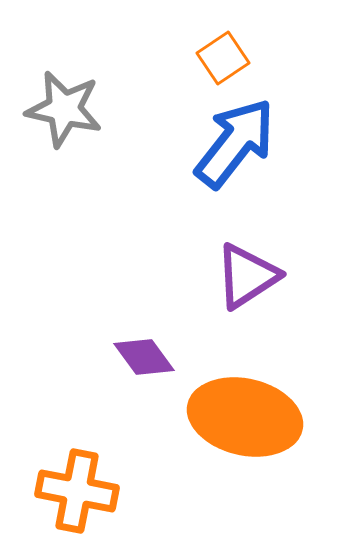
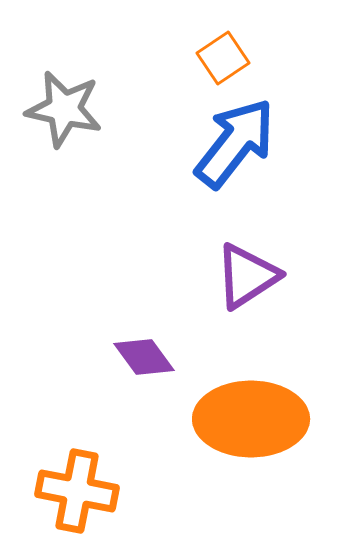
orange ellipse: moved 6 px right, 2 px down; rotated 13 degrees counterclockwise
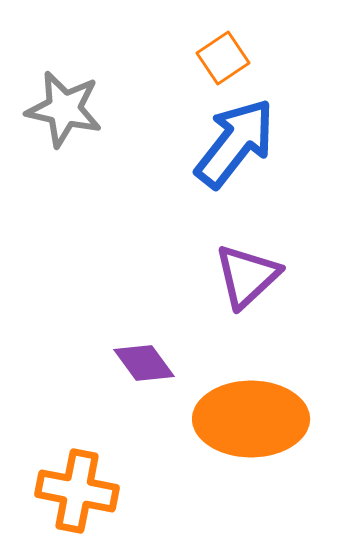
purple triangle: rotated 10 degrees counterclockwise
purple diamond: moved 6 px down
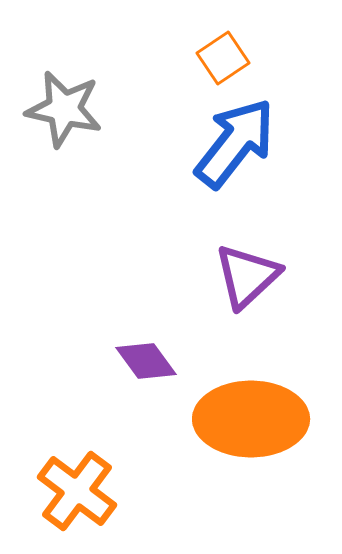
purple diamond: moved 2 px right, 2 px up
orange cross: rotated 26 degrees clockwise
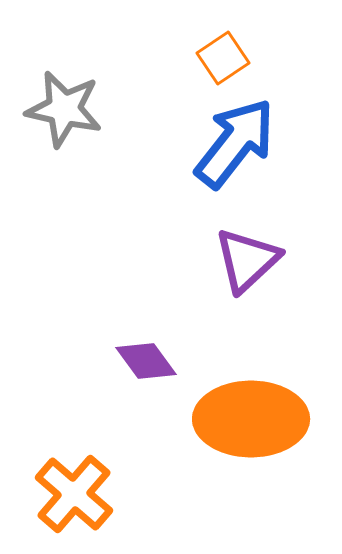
purple triangle: moved 16 px up
orange cross: moved 3 px left, 3 px down; rotated 4 degrees clockwise
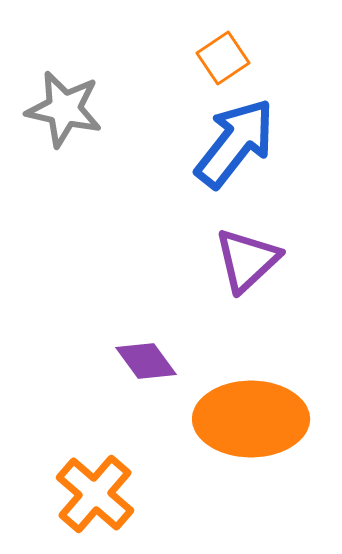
orange cross: moved 21 px right
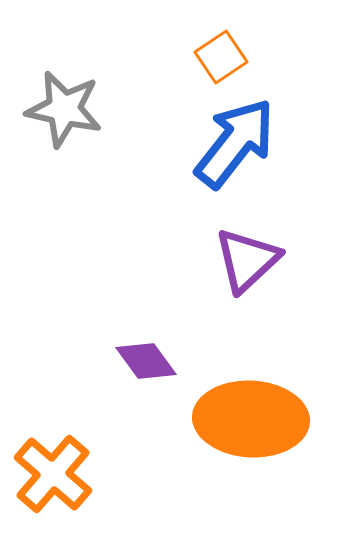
orange square: moved 2 px left, 1 px up
orange ellipse: rotated 3 degrees clockwise
orange cross: moved 42 px left, 20 px up
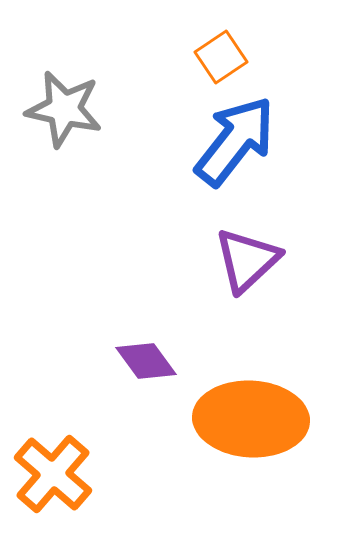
blue arrow: moved 2 px up
